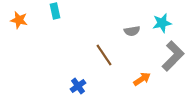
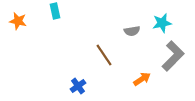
orange star: moved 1 px left, 1 px down
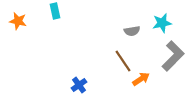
brown line: moved 19 px right, 6 px down
orange arrow: moved 1 px left
blue cross: moved 1 px right, 1 px up
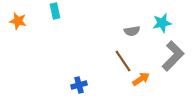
blue cross: rotated 21 degrees clockwise
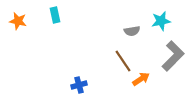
cyan rectangle: moved 4 px down
cyan star: moved 1 px left, 2 px up
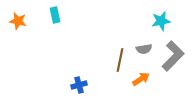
gray semicircle: moved 12 px right, 18 px down
brown line: moved 3 px left, 1 px up; rotated 45 degrees clockwise
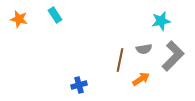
cyan rectangle: rotated 21 degrees counterclockwise
orange star: moved 1 px right, 2 px up
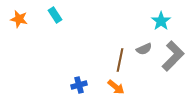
cyan star: rotated 24 degrees counterclockwise
gray semicircle: rotated 14 degrees counterclockwise
orange arrow: moved 25 px left, 8 px down; rotated 72 degrees clockwise
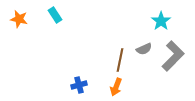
orange arrow: rotated 72 degrees clockwise
